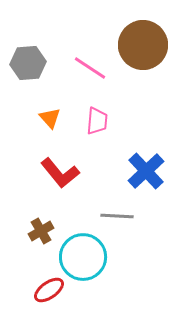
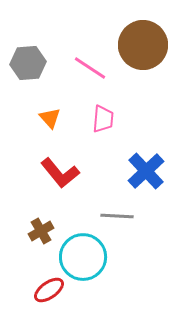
pink trapezoid: moved 6 px right, 2 px up
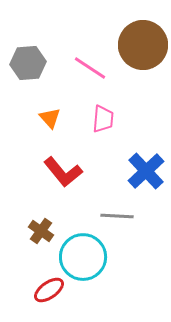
red L-shape: moved 3 px right, 1 px up
brown cross: rotated 25 degrees counterclockwise
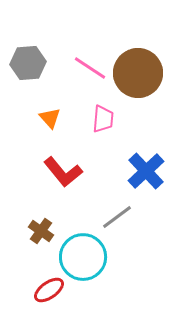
brown circle: moved 5 px left, 28 px down
gray line: moved 1 px down; rotated 40 degrees counterclockwise
